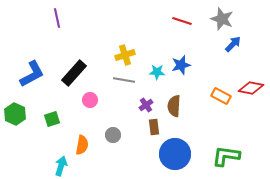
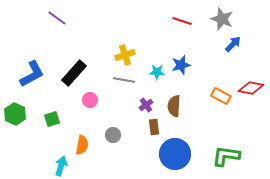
purple line: rotated 42 degrees counterclockwise
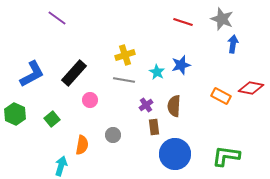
red line: moved 1 px right, 1 px down
blue arrow: rotated 36 degrees counterclockwise
cyan star: rotated 28 degrees clockwise
green square: rotated 21 degrees counterclockwise
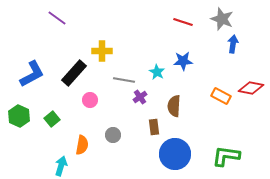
yellow cross: moved 23 px left, 4 px up; rotated 18 degrees clockwise
blue star: moved 2 px right, 4 px up; rotated 12 degrees clockwise
purple cross: moved 6 px left, 8 px up
green hexagon: moved 4 px right, 2 px down
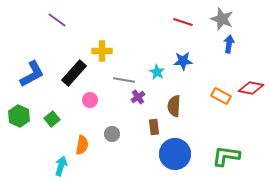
purple line: moved 2 px down
blue arrow: moved 4 px left
purple cross: moved 2 px left
gray circle: moved 1 px left, 1 px up
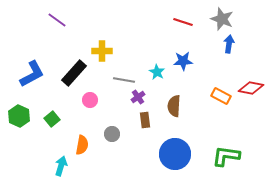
brown rectangle: moved 9 px left, 7 px up
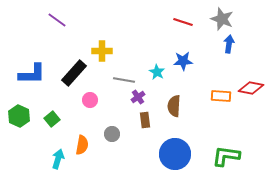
blue L-shape: rotated 28 degrees clockwise
orange rectangle: rotated 24 degrees counterclockwise
cyan arrow: moved 3 px left, 7 px up
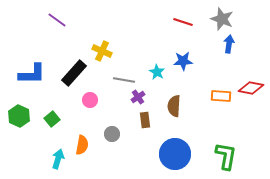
yellow cross: rotated 24 degrees clockwise
green L-shape: rotated 92 degrees clockwise
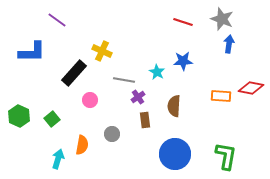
blue L-shape: moved 22 px up
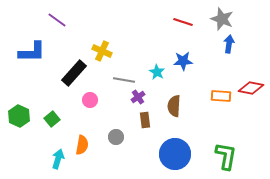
gray circle: moved 4 px right, 3 px down
